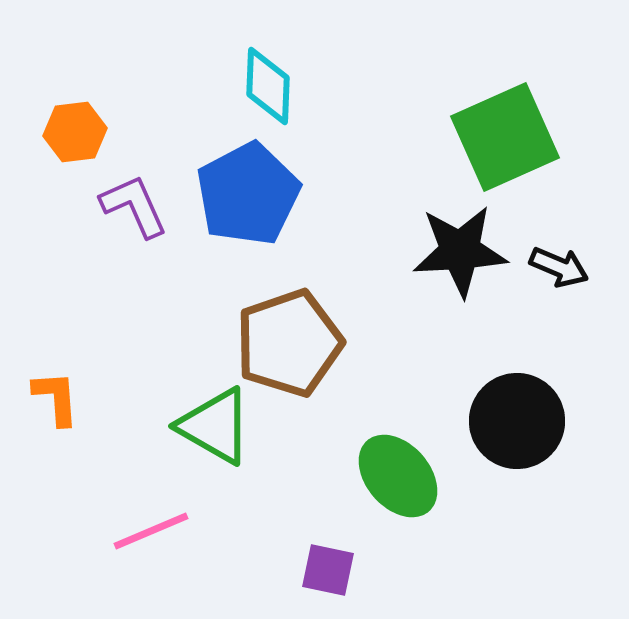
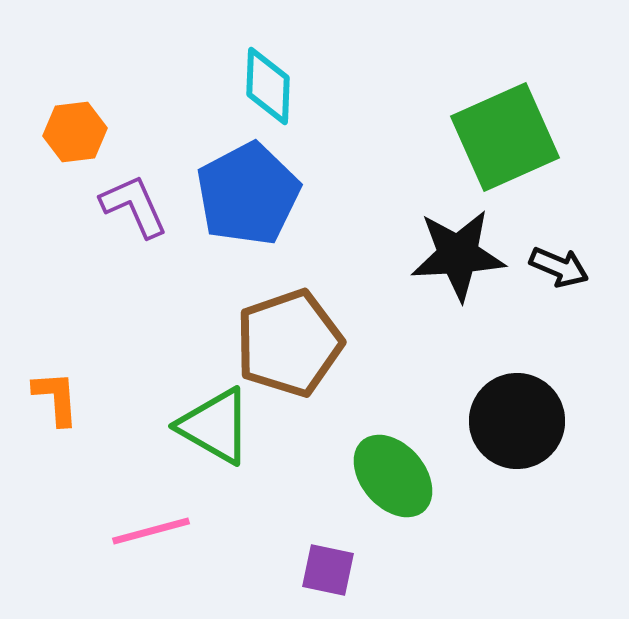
black star: moved 2 px left, 4 px down
green ellipse: moved 5 px left
pink line: rotated 8 degrees clockwise
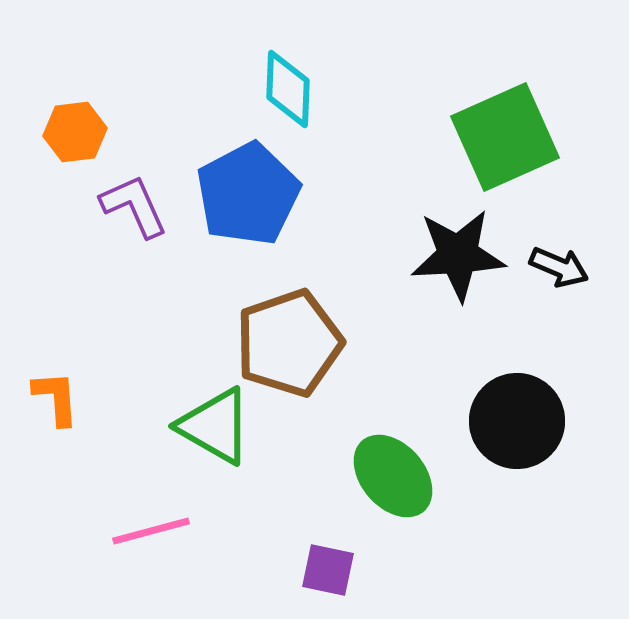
cyan diamond: moved 20 px right, 3 px down
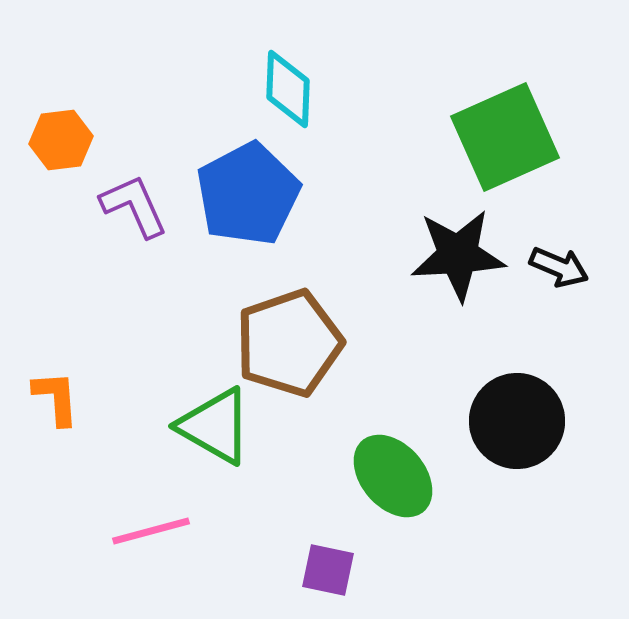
orange hexagon: moved 14 px left, 8 px down
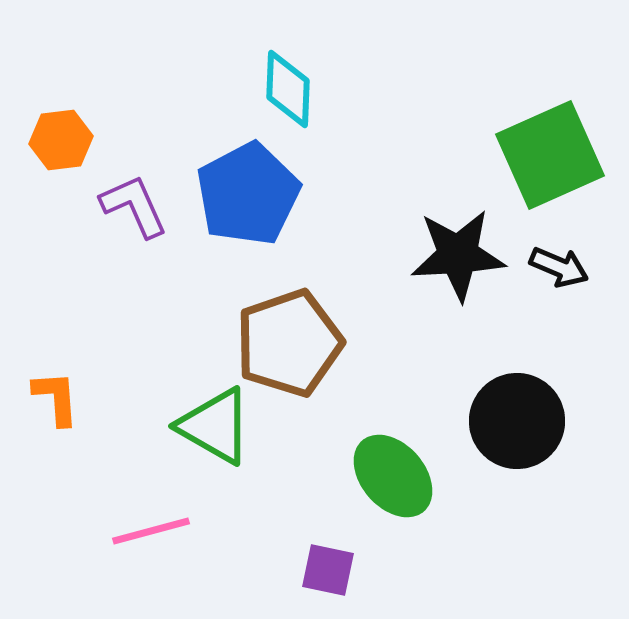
green square: moved 45 px right, 18 px down
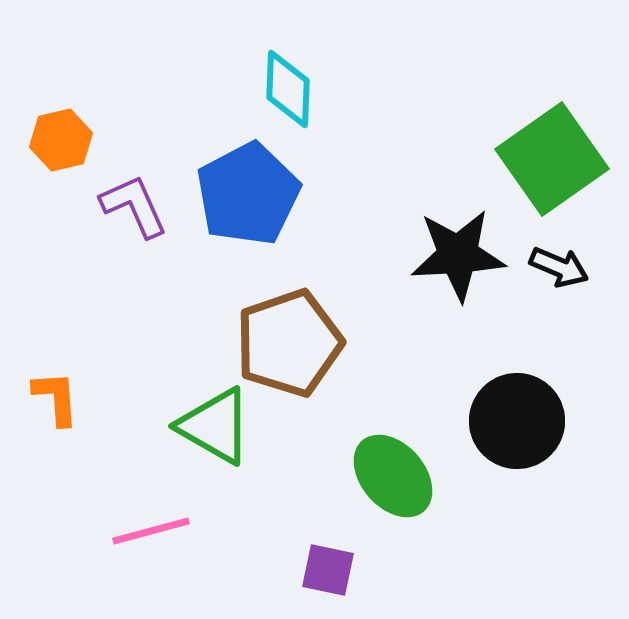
orange hexagon: rotated 6 degrees counterclockwise
green square: moved 2 px right, 4 px down; rotated 11 degrees counterclockwise
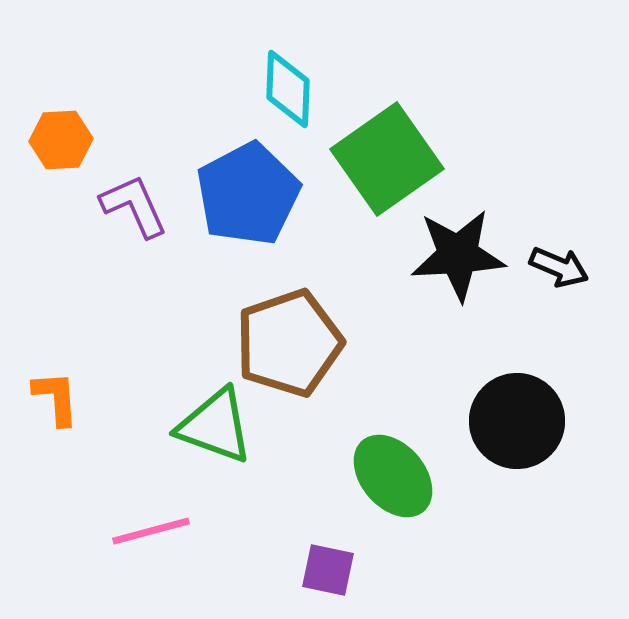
orange hexagon: rotated 10 degrees clockwise
green square: moved 165 px left
green triangle: rotated 10 degrees counterclockwise
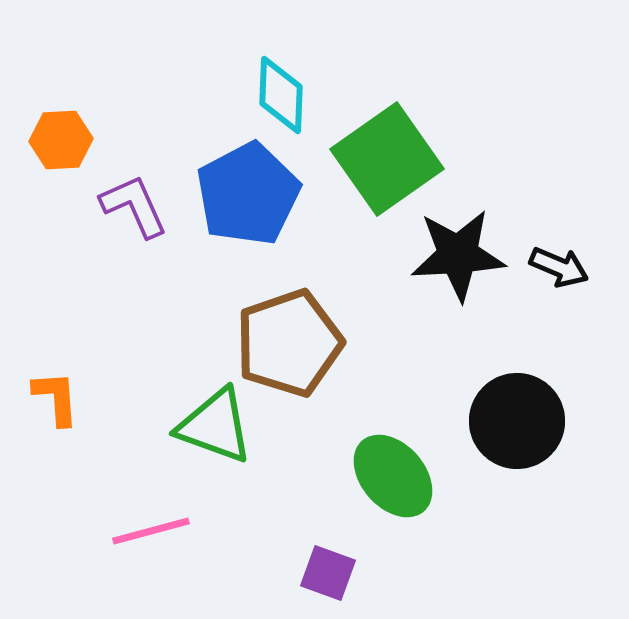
cyan diamond: moved 7 px left, 6 px down
purple square: moved 3 px down; rotated 8 degrees clockwise
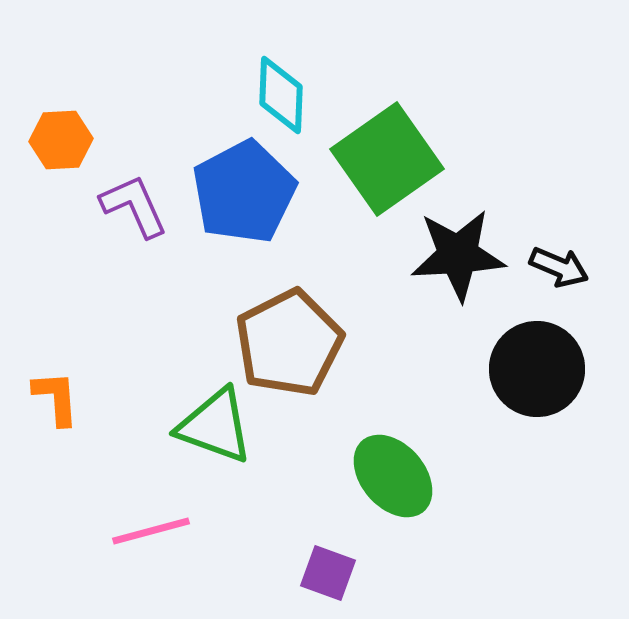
blue pentagon: moved 4 px left, 2 px up
brown pentagon: rotated 8 degrees counterclockwise
black circle: moved 20 px right, 52 px up
